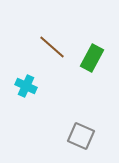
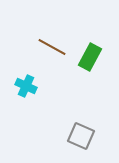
brown line: rotated 12 degrees counterclockwise
green rectangle: moved 2 px left, 1 px up
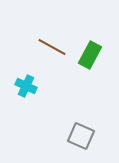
green rectangle: moved 2 px up
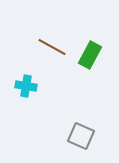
cyan cross: rotated 15 degrees counterclockwise
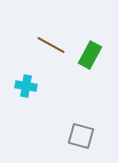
brown line: moved 1 px left, 2 px up
gray square: rotated 8 degrees counterclockwise
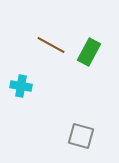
green rectangle: moved 1 px left, 3 px up
cyan cross: moved 5 px left
